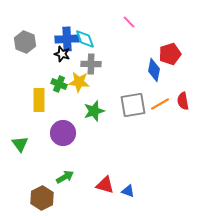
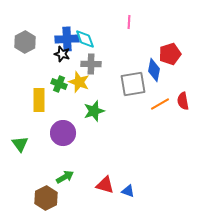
pink line: rotated 48 degrees clockwise
gray hexagon: rotated 10 degrees clockwise
yellow star: rotated 15 degrees clockwise
gray square: moved 21 px up
brown hexagon: moved 4 px right
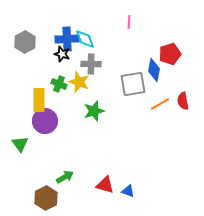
purple circle: moved 18 px left, 12 px up
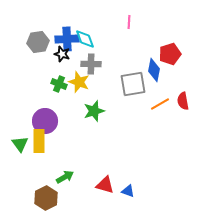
gray hexagon: moved 13 px right; rotated 20 degrees clockwise
yellow rectangle: moved 41 px down
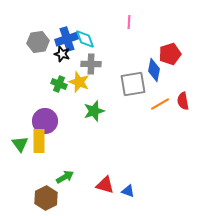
blue cross: rotated 15 degrees counterclockwise
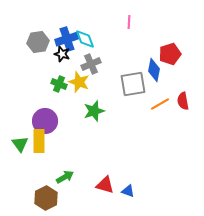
gray cross: rotated 24 degrees counterclockwise
